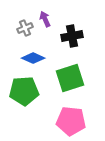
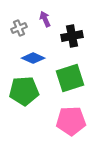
gray cross: moved 6 px left
pink pentagon: rotated 8 degrees counterclockwise
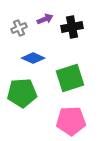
purple arrow: rotated 91 degrees clockwise
black cross: moved 9 px up
green pentagon: moved 2 px left, 2 px down
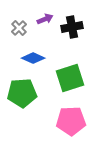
gray cross: rotated 21 degrees counterclockwise
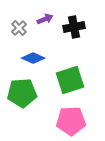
black cross: moved 2 px right
green square: moved 2 px down
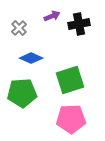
purple arrow: moved 7 px right, 3 px up
black cross: moved 5 px right, 3 px up
blue diamond: moved 2 px left
pink pentagon: moved 2 px up
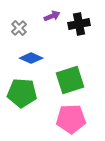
green pentagon: rotated 8 degrees clockwise
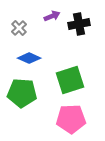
blue diamond: moved 2 px left
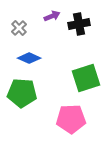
green square: moved 16 px right, 2 px up
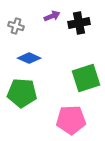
black cross: moved 1 px up
gray cross: moved 3 px left, 2 px up; rotated 28 degrees counterclockwise
pink pentagon: moved 1 px down
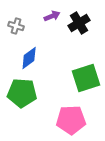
black cross: rotated 20 degrees counterclockwise
blue diamond: rotated 60 degrees counterclockwise
